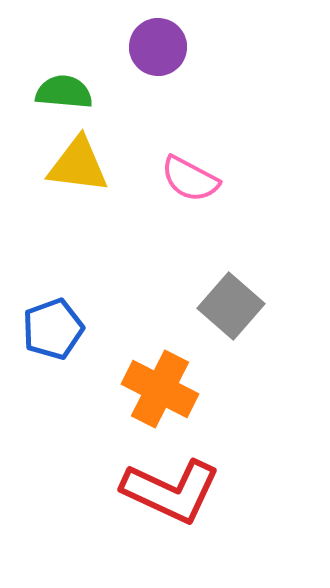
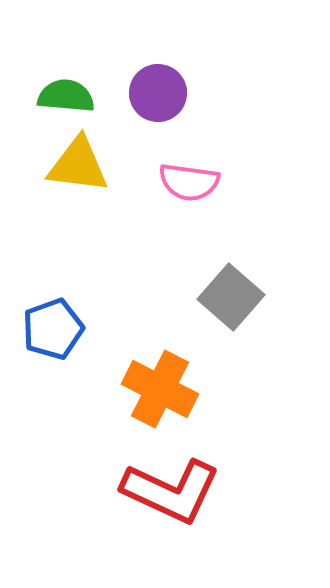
purple circle: moved 46 px down
green semicircle: moved 2 px right, 4 px down
pink semicircle: moved 1 px left, 3 px down; rotated 20 degrees counterclockwise
gray square: moved 9 px up
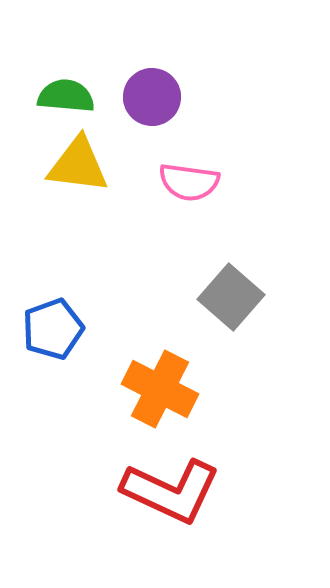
purple circle: moved 6 px left, 4 px down
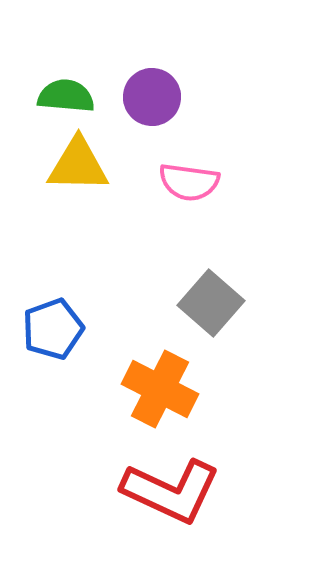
yellow triangle: rotated 6 degrees counterclockwise
gray square: moved 20 px left, 6 px down
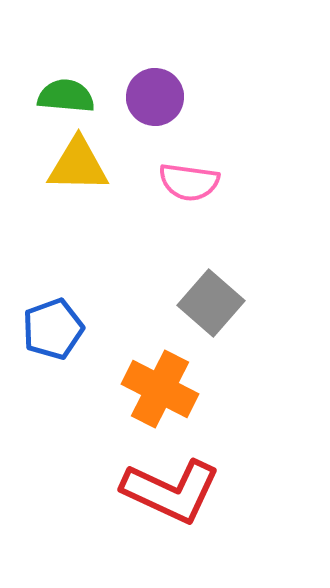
purple circle: moved 3 px right
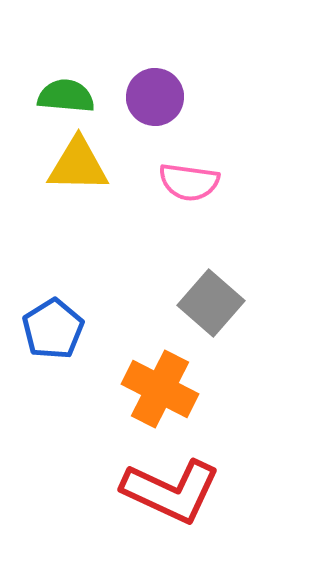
blue pentagon: rotated 12 degrees counterclockwise
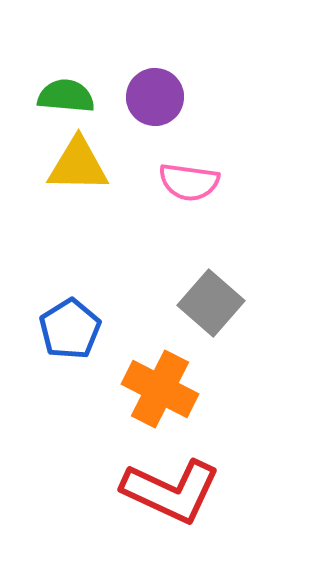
blue pentagon: moved 17 px right
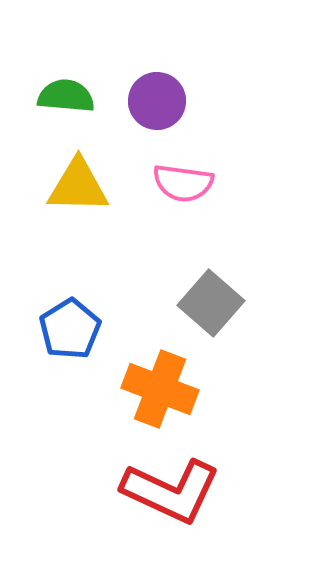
purple circle: moved 2 px right, 4 px down
yellow triangle: moved 21 px down
pink semicircle: moved 6 px left, 1 px down
orange cross: rotated 6 degrees counterclockwise
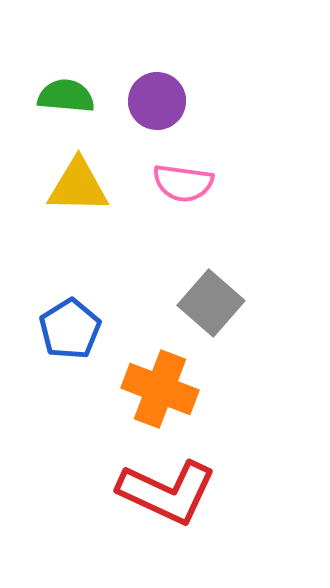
red L-shape: moved 4 px left, 1 px down
